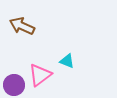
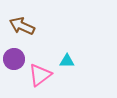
cyan triangle: rotated 21 degrees counterclockwise
purple circle: moved 26 px up
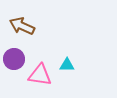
cyan triangle: moved 4 px down
pink triangle: rotated 45 degrees clockwise
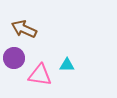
brown arrow: moved 2 px right, 3 px down
purple circle: moved 1 px up
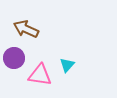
brown arrow: moved 2 px right
cyan triangle: rotated 49 degrees counterclockwise
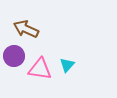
purple circle: moved 2 px up
pink triangle: moved 6 px up
